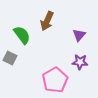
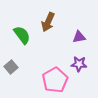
brown arrow: moved 1 px right, 1 px down
purple triangle: moved 2 px down; rotated 40 degrees clockwise
gray square: moved 1 px right, 9 px down; rotated 24 degrees clockwise
purple star: moved 1 px left, 2 px down
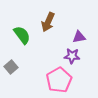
purple star: moved 7 px left, 8 px up
pink pentagon: moved 4 px right
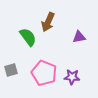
green semicircle: moved 6 px right, 2 px down
purple star: moved 21 px down
gray square: moved 3 px down; rotated 24 degrees clockwise
pink pentagon: moved 15 px left, 7 px up; rotated 20 degrees counterclockwise
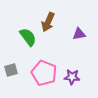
purple triangle: moved 3 px up
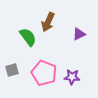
purple triangle: rotated 16 degrees counterclockwise
gray square: moved 1 px right
